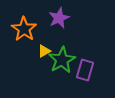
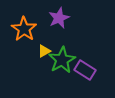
purple rectangle: rotated 75 degrees counterclockwise
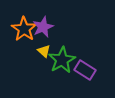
purple star: moved 16 px left, 9 px down
yellow triangle: rotated 48 degrees counterclockwise
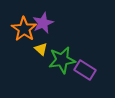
purple star: moved 4 px up
yellow triangle: moved 3 px left, 2 px up
green star: rotated 20 degrees clockwise
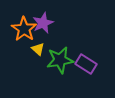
yellow triangle: moved 3 px left
green star: moved 2 px left
purple rectangle: moved 1 px right, 6 px up
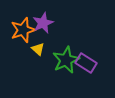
orange star: moved 1 px left, 1 px down; rotated 20 degrees clockwise
green star: moved 6 px right; rotated 16 degrees counterclockwise
purple rectangle: moved 1 px up
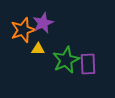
yellow triangle: rotated 40 degrees counterclockwise
purple rectangle: moved 2 px right, 1 px down; rotated 55 degrees clockwise
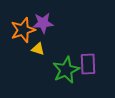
purple star: rotated 20 degrees clockwise
yellow triangle: rotated 16 degrees clockwise
green star: moved 10 px down
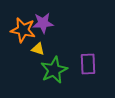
orange star: rotated 30 degrees clockwise
green star: moved 12 px left
